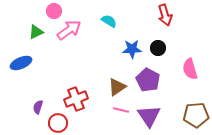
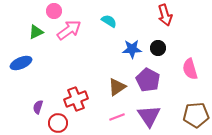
pink line: moved 4 px left, 7 px down; rotated 35 degrees counterclockwise
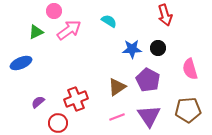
purple semicircle: moved 5 px up; rotated 32 degrees clockwise
brown pentagon: moved 8 px left, 5 px up
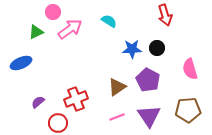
pink circle: moved 1 px left, 1 px down
pink arrow: moved 1 px right, 1 px up
black circle: moved 1 px left
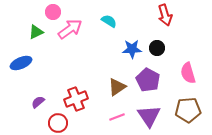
pink semicircle: moved 2 px left, 4 px down
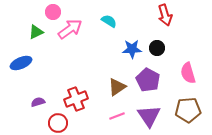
purple semicircle: rotated 24 degrees clockwise
pink line: moved 1 px up
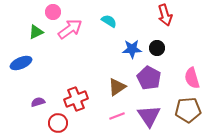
pink semicircle: moved 4 px right, 5 px down
purple pentagon: moved 1 px right, 2 px up
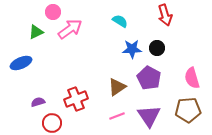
cyan semicircle: moved 11 px right
red circle: moved 6 px left
